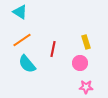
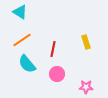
pink circle: moved 23 px left, 11 px down
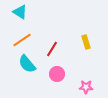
red line: moved 1 px left; rotated 21 degrees clockwise
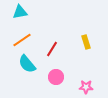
cyan triangle: rotated 42 degrees counterclockwise
pink circle: moved 1 px left, 3 px down
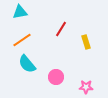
red line: moved 9 px right, 20 px up
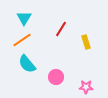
cyan triangle: moved 4 px right, 6 px down; rotated 49 degrees counterclockwise
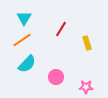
yellow rectangle: moved 1 px right, 1 px down
cyan semicircle: rotated 96 degrees counterclockwise
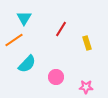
orange line: moved 8 px left
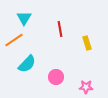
red line: moved 1 px left; rotated 42 degrees counterclockwise
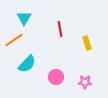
pink star: moved 1 px left, 5 px up
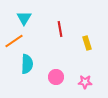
orange line: moved 1 px down
cyan semicircle: rotated 42 degrees counterclockwise
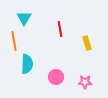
orange line: rotated 66 degrees counterclockwise
